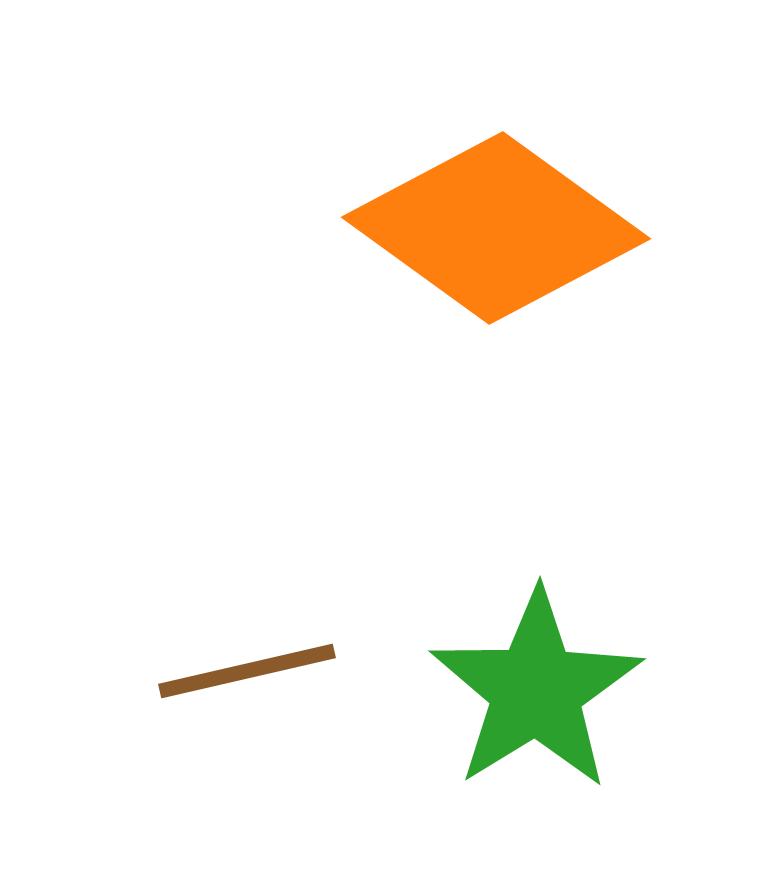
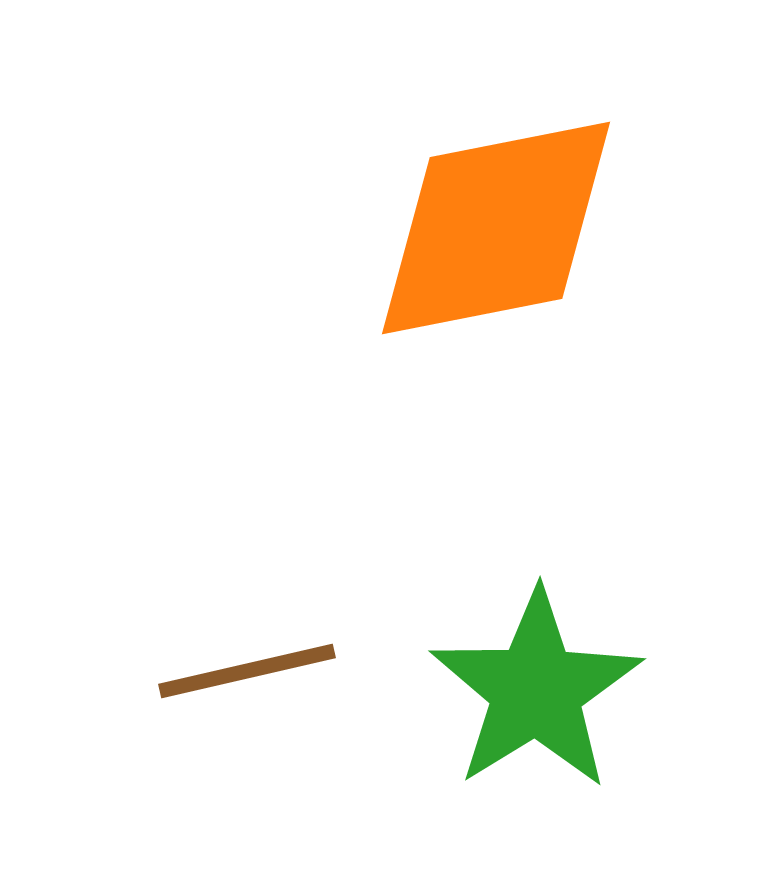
orange diamond: rotated 47 degrees counterclockwise
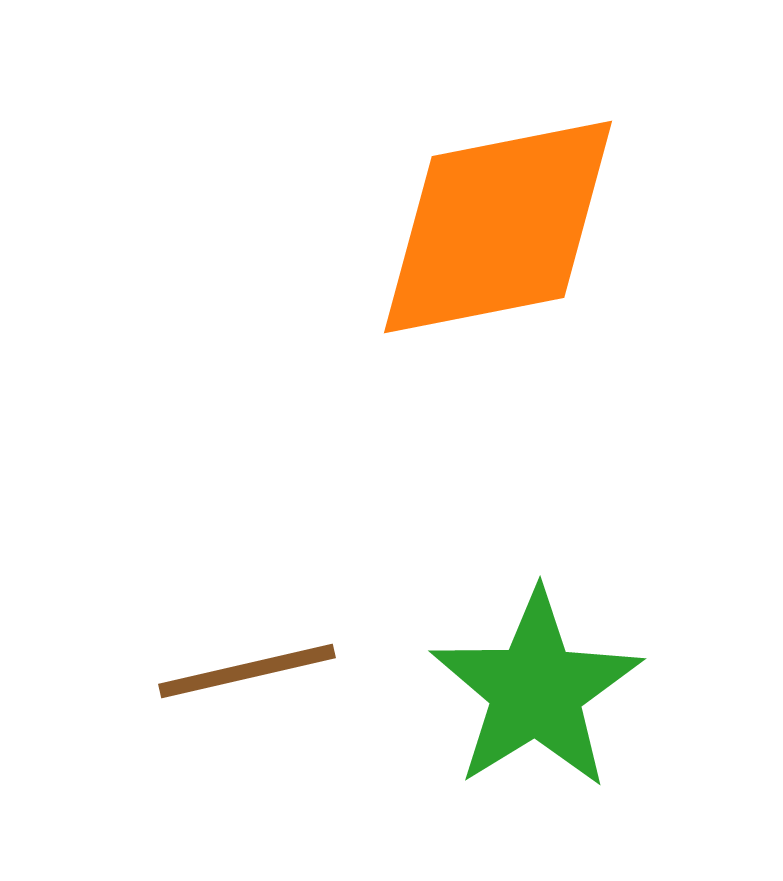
orange diamond: moved 2 px right, 1 px up
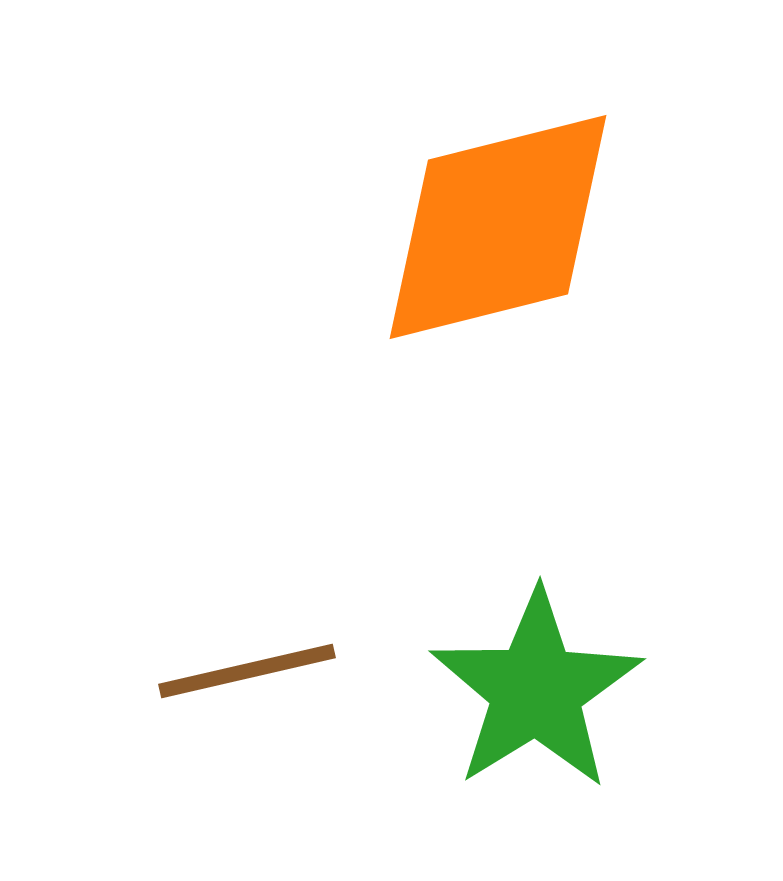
orange diamond: rotated 3 degrees counterclockwise
